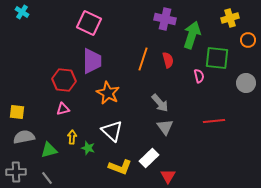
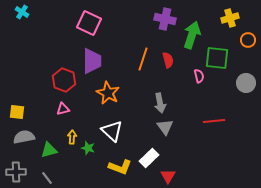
red hexagon: rotated 15 degrees clockwise
gray arrow: rotated 30 degrees clockwise
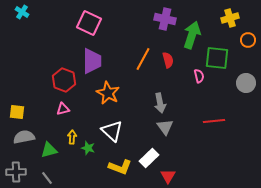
orange line: rotated 10 degrees clockwise
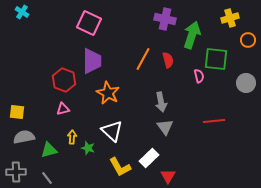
green square: moved 1 px left, 1 px down
gray arrow: moved 1 px right, 1 px up
yellow L-shape: rotated 40 degrees clockwise
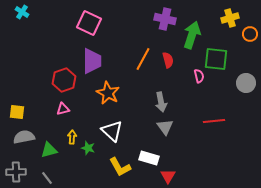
orange circle: moved 2 px right, 6 px up
red hexagon: rotated 20 degrees clockwise
white rectangle: rotated 60 degrees clockwise
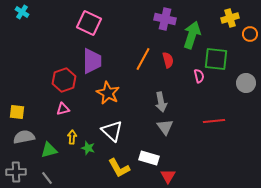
yellow L-shape: moved 1 px left, 1 px down
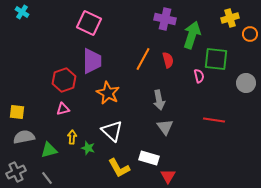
gray arrow: moved 2 px left, 2 px up
red line: moved 1 px up; rotated 15 degrees clockwise
gray cross: rotated 24 degrees counterclockwise
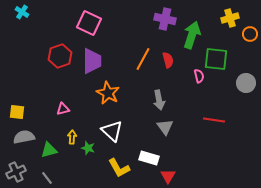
red hexagon: moved 4 px left, 24 px up
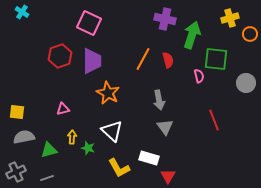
red line: rotated 60 degrees clockwise
gray line: rotated 72 degrees counterclockwise
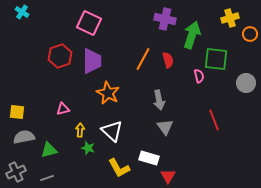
yellow arrow: moved 8 px right, 7 px up
